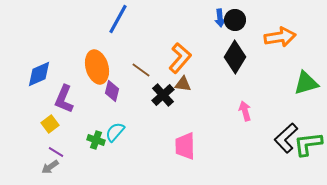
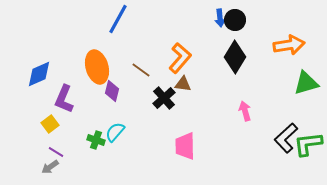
orange arrow: moved 9 px right, 8 px down
black cross: moved 1 px right, 3 px down
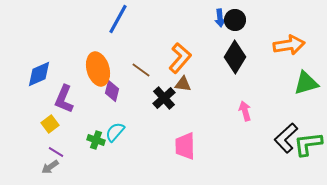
orange ellipse: moved 1 px right, 2 px down
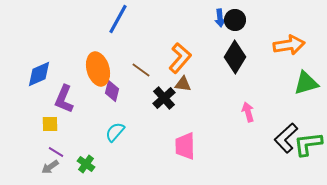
pink arrow: moved 3 px right, 1 px down
yellow square: rotated 36 degrees clockwise
green cross: moved 10 px left, 24 px down; rotated 18 degrees clockwise
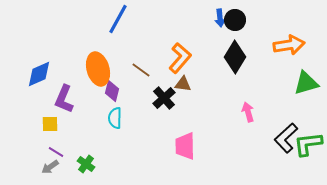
cyan semicircle: moved 14 px up; rotated 40 degrees counterclockwise
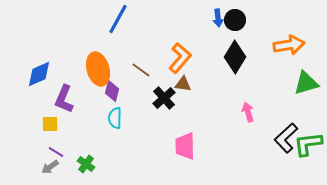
blue arrow: moved 2 px left
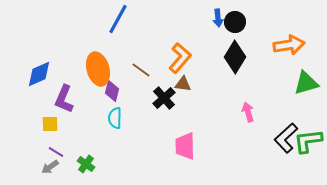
black circle: moved 2 px down
green L-shape: moved 3 px up
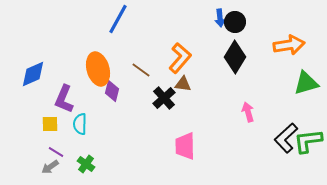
blue arrow: moved 2 px right
blue diamond: moved 6 px left
cyan semicircle: moved 35 px left, 6 px down
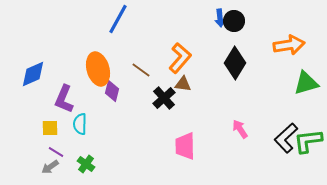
black circle: moved 1 px left, 1 px up
black diamond: moved 6 px down
pink arrow: moved 8 px left, 17 px down; rotated 18 degrees counterclockwise
yellow square: moved 4 px down
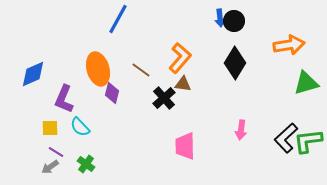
purple diamond: moved 2 px down
cyan semicircle: moved 3 px down; rotated 45 degrees counterclockwise
pink arrow: moved 1 px right, 1 px down; rotated 138 degrees counterclockwise
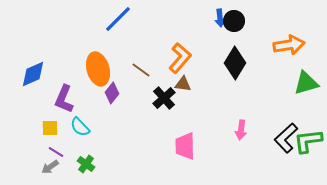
blue line: rotated 16 degrees clockwise
purple diamond: rotated 25 degrees clockwise
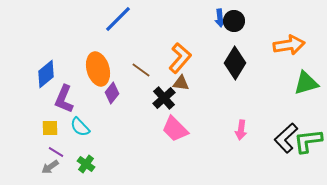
blue diamond: moved 13 px right; rotated 16 degrees counterclockwise
brown triangle: moved 2 px left, 1 px up
pink trapezoid: moved 10 px left, 17 px up; rotated 44 degrees counterclockwise
